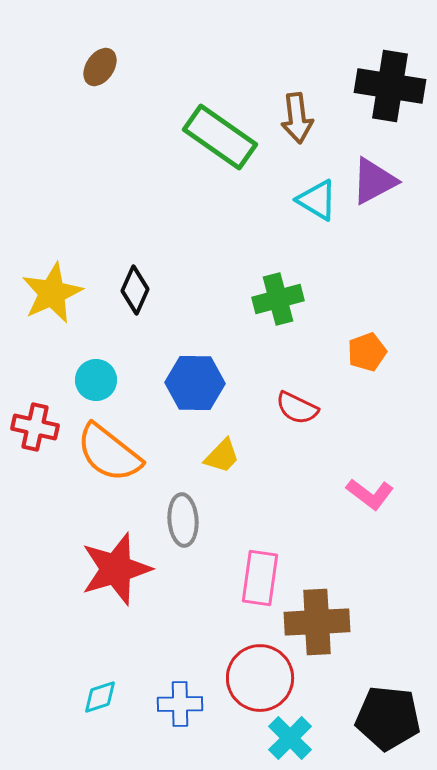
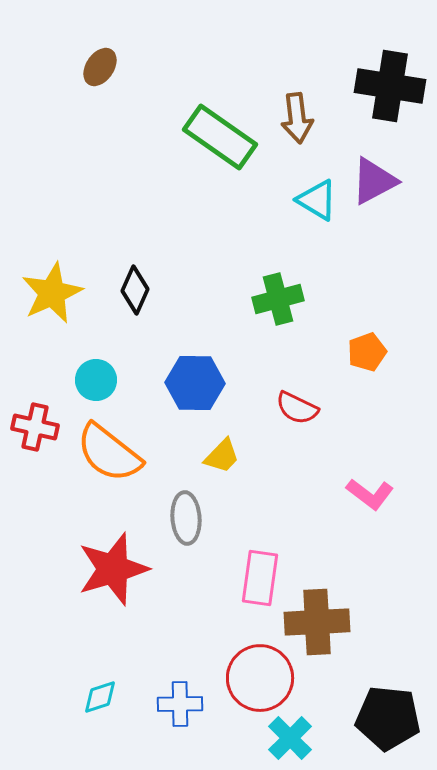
gray ellipse: moved 3 px right, 2 px up
red star: moved 3 px left
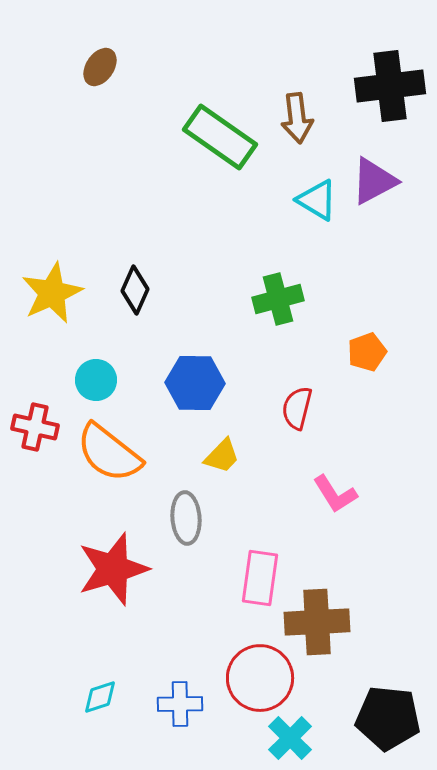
black cross: rotated 16 degrees counterclockwise
red semicircle: rotated 78 degrees clockwise
pink L-shape: moved 35 px left; rotated 21 degrees clockwise
